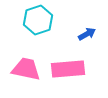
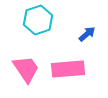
blue arrow: rotated 12 degrees counterclockwise
pink trapezoid: rotated 44 degrees clockwise
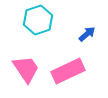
pink rectangle: moved 2 px down; rotated 20 degrees counterclockwise
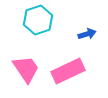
blue arrow: rotated 24 degrees clockwise
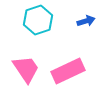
blue arrow: moved 1 px left, 13 px up
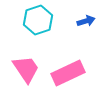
pink rectangle: moved 2 px down
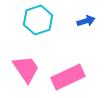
pink rectangle: moved 4 px down
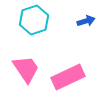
cyan hexagon: moved 4 px left
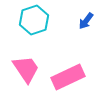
blue arrow: rotated 144 degrees clockwise
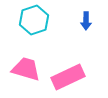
blue arrow: rotated 36 degrees counterclockwise
pink trapezoid: rotated 40 degrees counterclockwise
